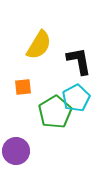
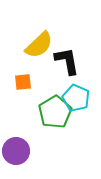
yellow semicircle: rotated 16 degrees clockwise
black L-shape: moved 12 px left
orange square: moved 5 px up
cyan pentagon: rotated 20 degrees counterclockwise
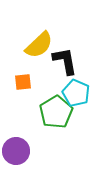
black L-shape: moved 2 px left
cyan pentagon: moved 5 px up
green pentagon: moved 1 px right
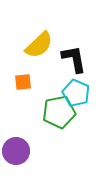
black L-shape: moved 9 px right, 2 px up
green pentagon: moved 3 px right; rotated 20 degrees clockwise
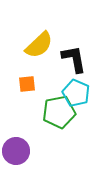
orange square: moved 4 px right, 2 px down
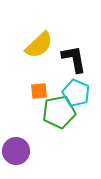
orange square: moved 12 px right, 7 px down
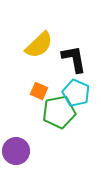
orange square: rotated 30 degrees clockwise
